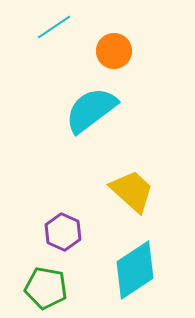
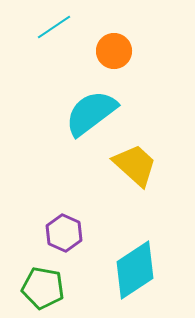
cyan semicircle: moved 3 px down
yellow trapezoid: moved 3 px right, 26 px up
purple hexagon: moved 1 px right, 1 px down
green pentagon: moved 3 px left
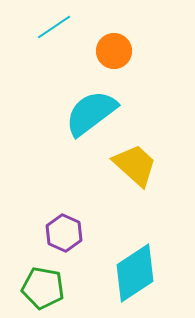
cyan diamond: moved 3 px down
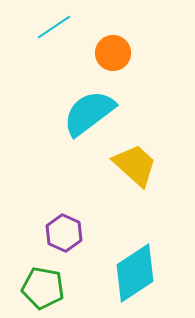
orange circle: moved 1 px left, 2 px down
cyan semicircle: moved 2 px left
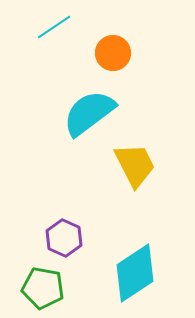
yellow trapezoid: rotated 21 degrees clockwise
purple hexagon: moved 5 px down
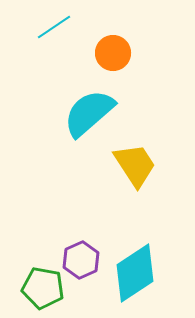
cyan semicircle: rotated 4 degrees counterclockwise
yellow trapezoid: rotated 6 degrees counterclockwise
purple hexagon: moved 17 px right, 22 px down; rotated 12 degrees clockwise
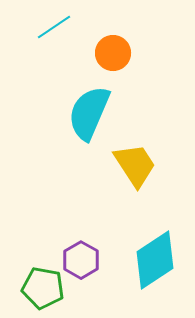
cyan semicircle: rotated 26 degrees counterclockwise
purple hexagon: rotated 6 degrees counterclockwise
cyan diamond: moved 20 px right, 13 px up
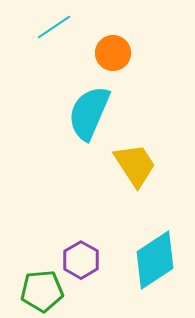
green pentagon: moved 1 px left, 3 px down; rotated 15 degrees counterclockwise
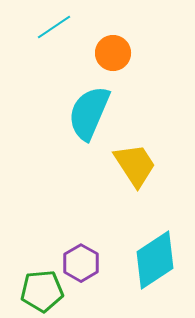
purple hexagon: moved 3 px down
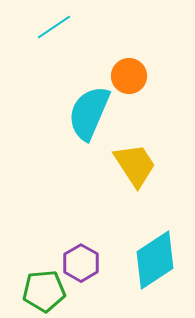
orange circle: moved 16 px right, 23 px down
green pentagon: moved 2 px right
